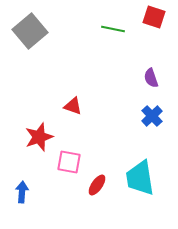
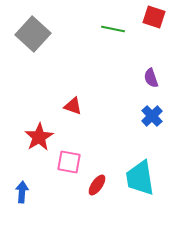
gray square: moved 3 px right, 3 px down; rotated 8 degrees counterclockwise
red star: rotated 12 degrees counterclockwise
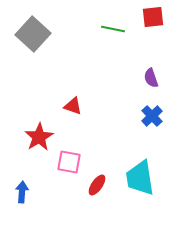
red square: moved 1 px left; rotated 25 degrees counterclockwise
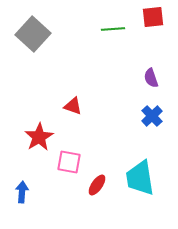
green line: rotated 15 degrees counterclockwise
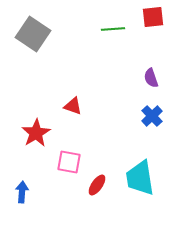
gray square: rotated 8 degrees counterclockwise
red star: moved 3 px left, 4 px up
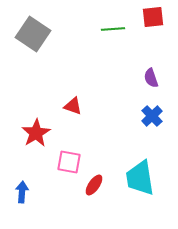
red ellipse: moved 3 px left
